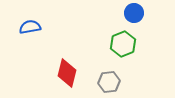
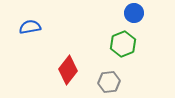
red diamond: moved 1 px right, 3 px up; rotated 24 degrees clockwise
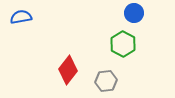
blue semicircle: moved 9 px left, 10 px up
green hexagon: rotated 10 degrees counterclockwise
gray hexagon: moved 3 px left, 1 px up
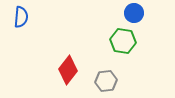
blue semicircle: rotated 105 degrees clockwise
green hexagon: moved 3 px up; rotated 20 degrees counterclockwise
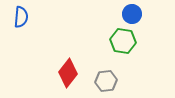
blue circle: moved 2 px left, 1 px down
red diamond: moved 3 px down
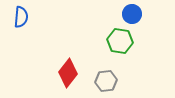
green hexagon: moved 3 px left
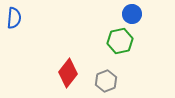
blue semicircle: moved 7 px left, 1 px down
green hexagon: rotated 20 degrees counterclockwise
gray hexagon: rotated 15 degrees counterclockwise
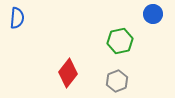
blue circle: moved 21 px right
blue semicircle: moved 3 px right
gray hexagon: moved 11 px right
